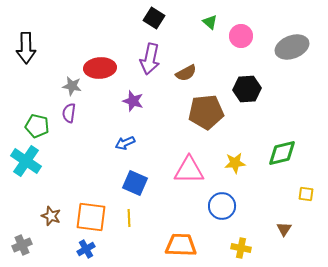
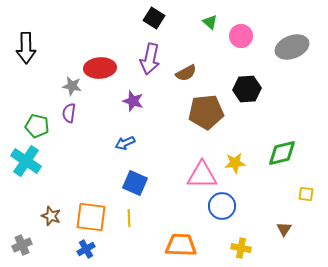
pink triangle: moved 13 px right, 5 px down
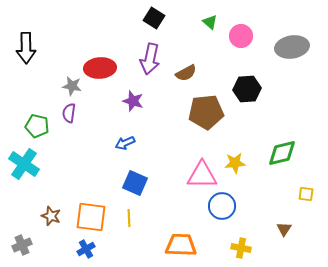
gray ellipse: rotated 12 degrees clockwise
cyan cross: moved 2 px left, 3 px down
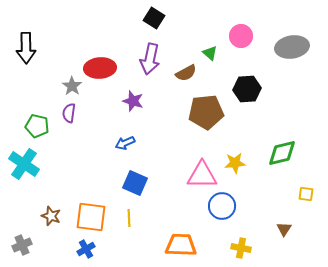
green triangle: moved 31 px down
gray star: rotated 24 degrees clockwise
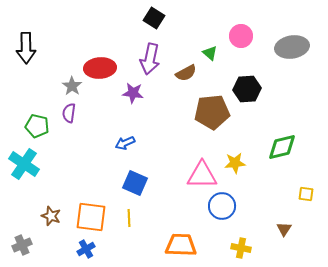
purple star: moved 8 px up; rotated 10 degrees counterclockwise
brown pentagon: moved 6 px right
green diamond: moved 6 px up
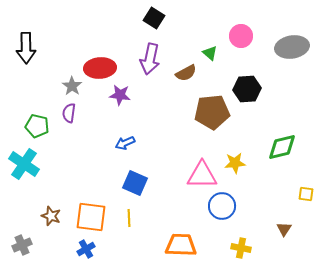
purple star: moved 13 px left, 2 px down
